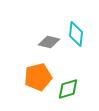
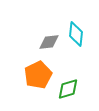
gray diamond: rotated 20 degrees counterclockwise
orange pentagon: moved 2 px up; rotated 12 degrees counterclockwise
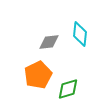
cyan diamond: moved 4 px right
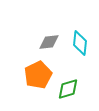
cyan diamond: moved 9 px down
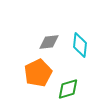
cyan diamond: moved 2 px down
orange pentagon: moved 2 px up
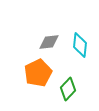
green diamond: rotated 30 degrees counterclockwise
